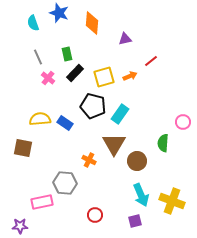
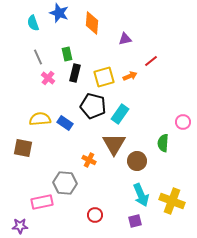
black rectangle: rotated 30 degrees counterclockwise
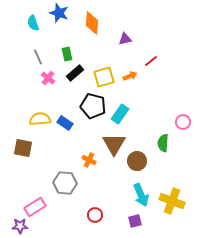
black rectangle: rotated 36 degrees clockwise
pink rectangle: moved 7 px left, 5 px down; rotated 20 degrees counterclockwise
